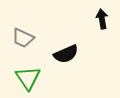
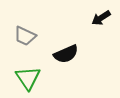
black arrow: moved 1 px left, 1 px up; rotated 114 degrees counterclockwise
gray trapezoid: moved 2 px right, 2 px up
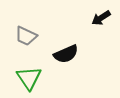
gray trapezoid: moved 1 px right
green triangle: moved 1 px right
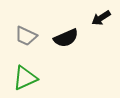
black semicircle: moved 16 px up
green triangle: moved 4 px left; rotated 40 degrees clockwise
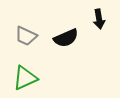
black arrow: moved 2 px left, 1 px down; rotated 66 degrees counterclockwise
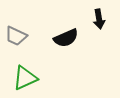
gray trapezoid: moved 10 px left
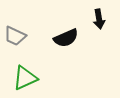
gray trapezoid: moved 1 px left
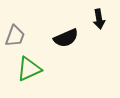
gray trapezoid: rotated 95 degrees counterclockwise
green triangle: moved 4 px right, 9 px up
